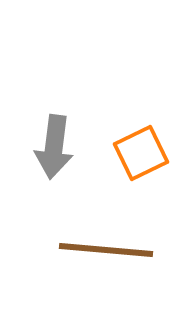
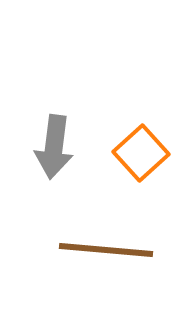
orange square: rotated 16 degrees counterclockwise
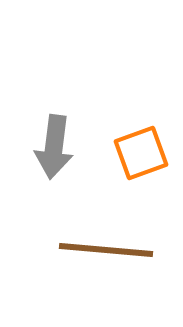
orange square: rotated 22 degrees clockwise
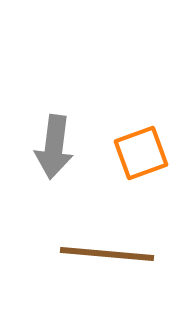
brown line: moved 1 px right, 4 px down
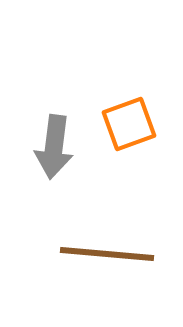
orange square: moved 12 px left, 29 px up
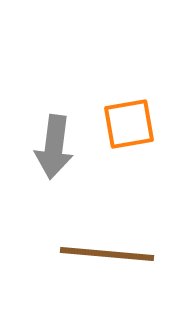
orange square: rotated 10 degrees clockwise
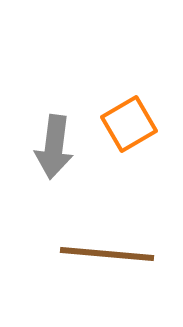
orange square: rotated 20 degrees counterclockwise
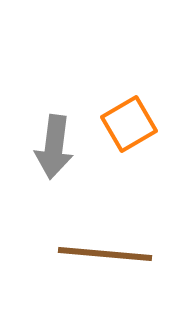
brown line: moved 2 px left
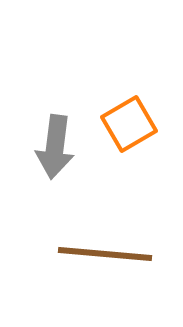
gray arrow: moved 1 px right
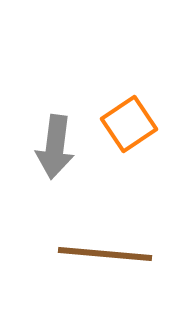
orange square: rotated 4 degrees counterclockwise
